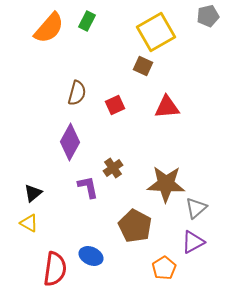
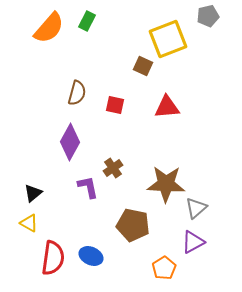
yellow square: moved 12 px right, 7 px down; rotated 9 degrees clockwise
red square: rotated 36 degrees clockwise
brown pentagon: moved 2 px left, 1 px up; rotated 16 degrees counterclockwise
red semicircle: moved 2 px left, 11 px up
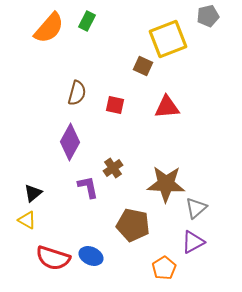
yellow triangle: moved 2 px left, 3 px up
red semicircle: rotated 100 degrees clockwise
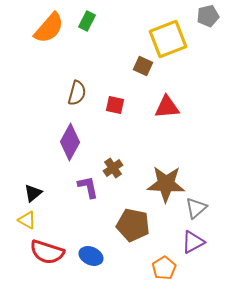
red semicircle: moved 6 px left, 6 px up
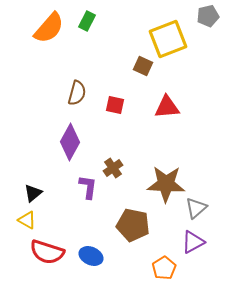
purple L-shape: rotated 20 degrees clockwise
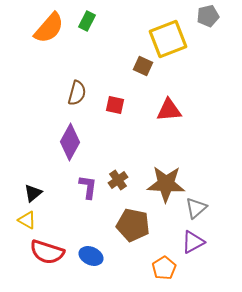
red triangle: moved 2 px right, 3 px down
brown cross: moved 5 px right, 12 px down
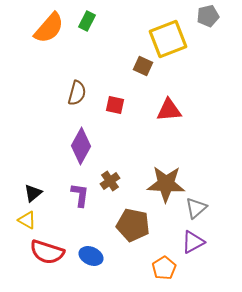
purple diamond: moved 11 px right, 4 px down
brown cross: moved 8 px left, 1 px down
purple L-shape: moved 8 px left, 8 px down
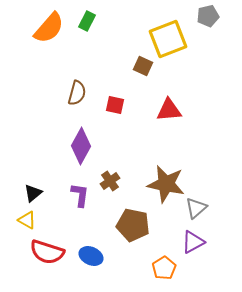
brown star: rotated 9 degrees clockwise
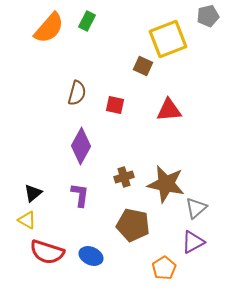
brown cross: moved 14 px right, 4 px up; rotated 18 degrees clockwise
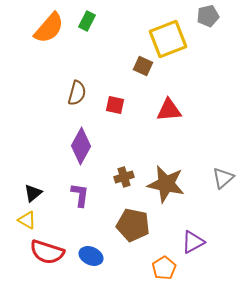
gray triangle: moved 27 px right, 30 px up
